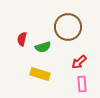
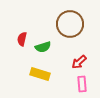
brown circle: moved 2 px right, 3 px up
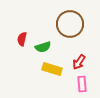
red arrow: rotated 14 degrees counterclockwise
yellow rectangle: moved 12 px right, 5 px up
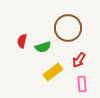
brown circle: moved 2 px left, 4 px down
red semicircle: moved 2 px down
red arrow: moved 2 px up
yellow rectangle: moved 1 px right, 3 px down; rotated 54 degrees counterclockwise
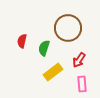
green semicircle: moved 1 px right, 1 px down; rotated 126 degrees clockwise
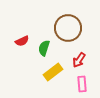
red semicircle: rotated 128 degrees counterclockwise
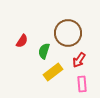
brown circle: moved 5 px down
red semicircle: rotated 32 degrees counterclockwise
green semicircle: moved 3 px down
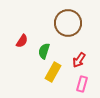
brown circle: moved 10 px up
yellow rectangle: rotated 24 degrees counterclockwise
pink rectangle: rotated 21 degrees clockwise
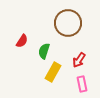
pink rectangle: rotated 28 degrees counterclockwise
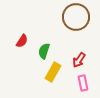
brown circle: moved 8 px right, 6 px up
pink rectangle: moved 1 px right, 1 px up
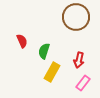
red semicircle: rotated 56 degrees counterclockwise
red arrow: rotated 21 degrees counterclockwise
yellow rectangle: moved 1 px left
pink rectangle: rotated 49 degrees clockwise
